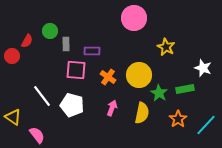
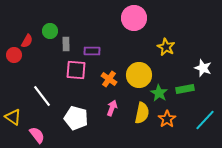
red circle: moved 2 px right, 1 px up
orange cross: moved 1 px right, 2 px down
white pentagon: moved 4 px right, 13 px down
orange star: moved 11 px left
cyan line: moved 1 px left, 5 px up
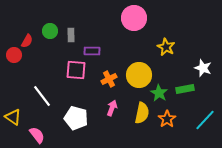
gray rectangle: moved 5 px right, 9 px up
orange cross: rotated 28 degrees clockwise
